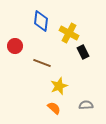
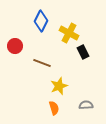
blue diamond: rotated 20 degrees clockwise
orange semicircle: rotated 32 degrees clockwise
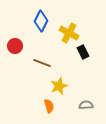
orange semicircle: moved 5 px left, 2 px up
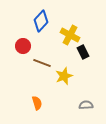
blue diamond: rotated 15 degrees clockwise
yellow cross: moved 1 px right, 2 px down
red circle: moved 8 px right
yellow star: moved 5 px right, 10 px up
orange semicircle: moved 12 px left, 3 px up
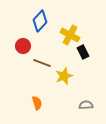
blue diamond: moved 1 px left
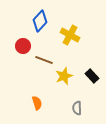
black rectangle: moved 9 px right, 24 px down; rotated 16 degrees counterclockwise
brown line: moved 2 px right, 3 px up
gray semicircle: moved 9 px left, 3 px down; rotated 88 degrees counterclockwise
